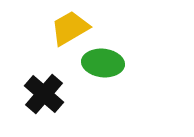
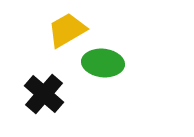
yellow trapezoid: moved 3 px left, 2 px down
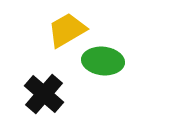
green ellipse: moved 2 px up
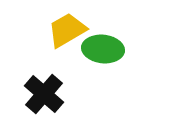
green ellipse: moved 12 px up
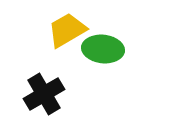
black cross: rotated 18 degrees clockwise
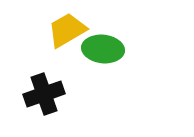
black cross: rotated 12 degrees clockwise
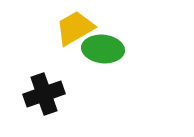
yellow trapezoid: moved 8 px right, 2 px up
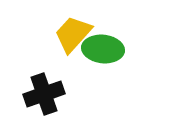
yellow trapezoid: moved 2 px left, 6 px down; rotated 18 degrees counterclockwise
